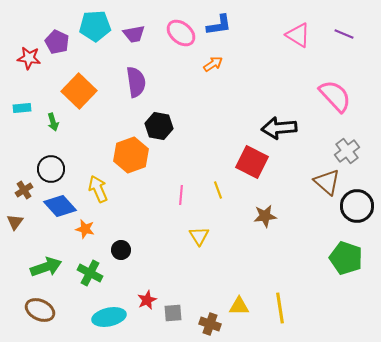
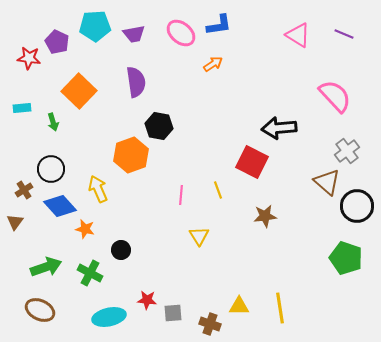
red star at (147, 300): rotated 30 degrees clockwise
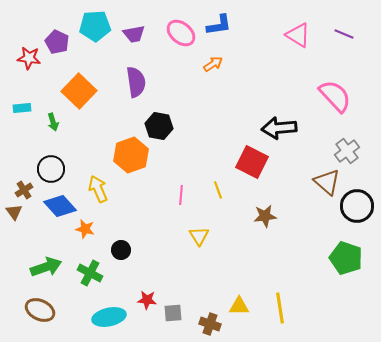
brown triangle at (15, 222): moved 1 px left, 10 px up; rotated 12 degrees counterclockwise
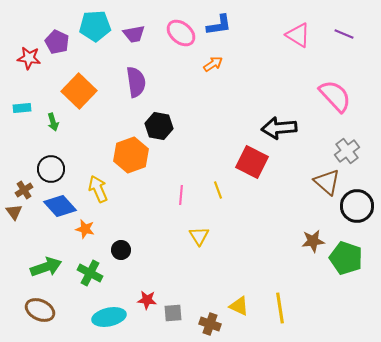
brown star at (265, 216): moved 48 px right, 25 px down
yellow triangle at (239, 306): rotated 25 degrees clockwise
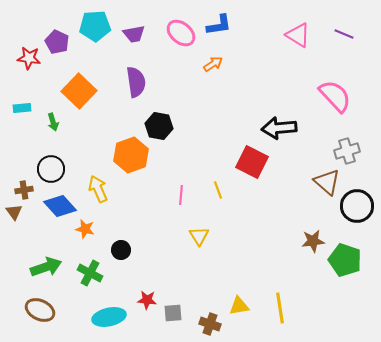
gray cross at (347, 151): rotated 20 degrees clockwise
brown cross at (24, 190): rotated 24 degrees clockwise
green pentagon at (346, 258): moved 1 px left, 2 px down
yellow triangle at (239, 306): rotated 35 degrees counterclockwise
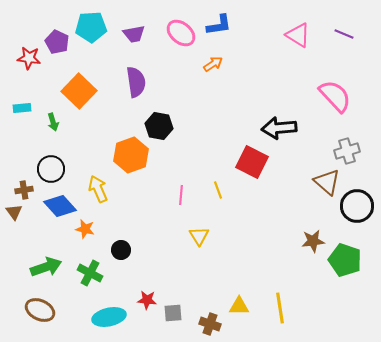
cyan pentagon at (95, 26): moved 4 px left, 1 px down
yellow triangle at (239, 306): rotated 10 degrees clockwise
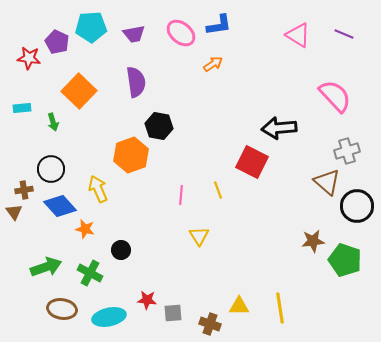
brown ellipse at (40, 310): moved 22 px right, 1 px up; rotated 16 degrees counterclockwise
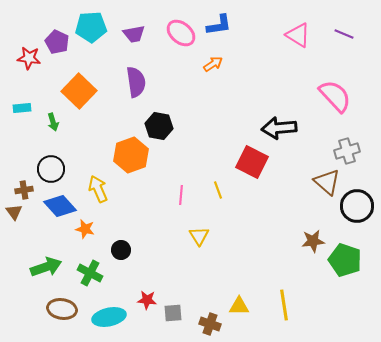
yellow line at (280, 308): moved 4 px right, 3 px up
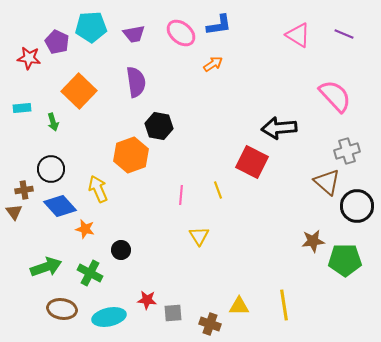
green pentagon at (345, 260): rotated 20 degrees counterclockwise
